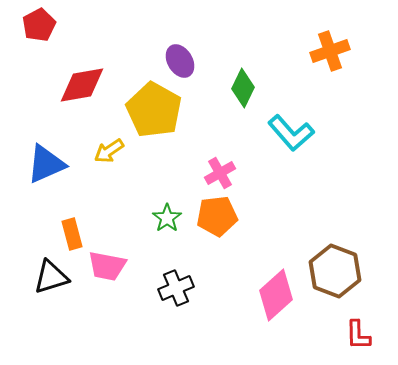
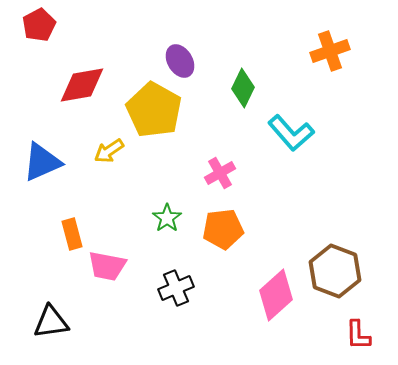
blue triangle: moved 4 px left, 2 px up
orange pentagon: moved 6 px right, 13 px down
black triangle: moved 45 px down; rotated 9 degrees clockwise
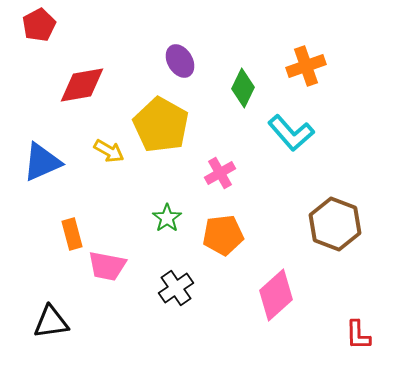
orange cross: moved 24 px left, 15 px down
yellow pentagon: moved 7 px right, 15 px down
yellow arrow: rotated 116 degrees counterclockwise
orange pentagon: moved 6 px down
brown hexagon: moved 47 px up
black cross: rotated 12 degrees counterclockwise
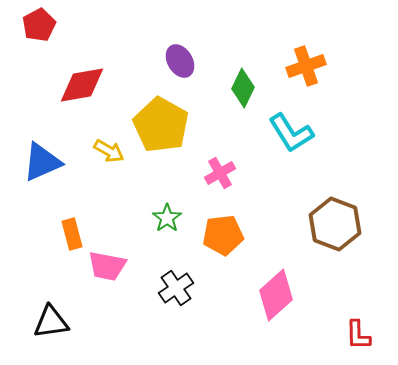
cyan L-shape: rotated 9 degrees clockwise
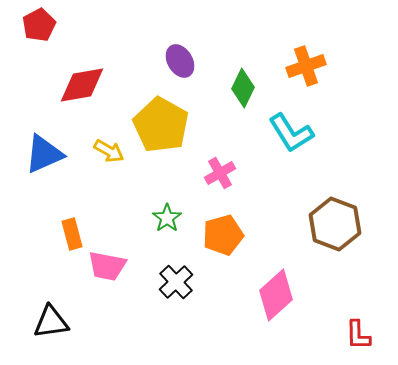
blue triangle: moved 2 px right, 8 px up
orange pentagon: rotated 9 degrees counterclockwise
black cross: moved 6 px up; rotated 8 degrees counterclockwise
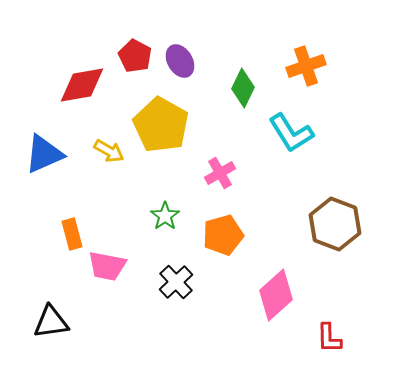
red pentagon: moved 96 px right, 31 px down; rotated 16 degrees counterclockwise
green star: moved 2 px left, 2 px up
red L-shape: moved 29 px left, 3 px down
